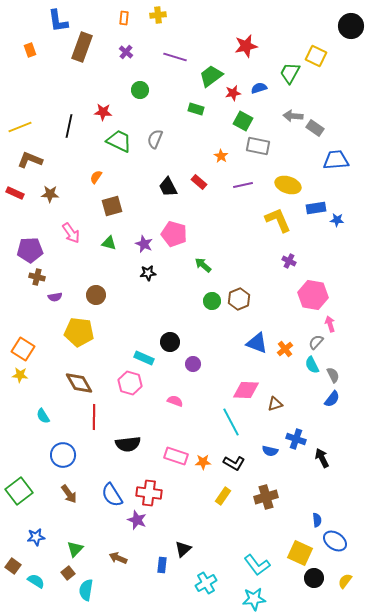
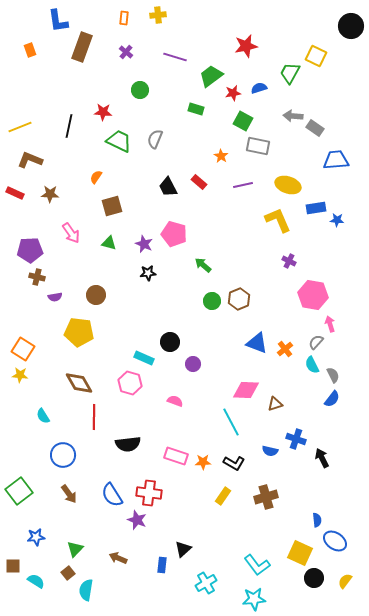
brown square at (13, 566): rotated 35 degrees counterclockwise
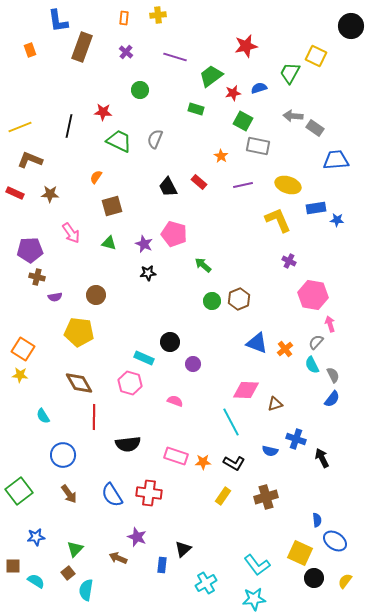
purple star at (137, 520): moved 17 px down
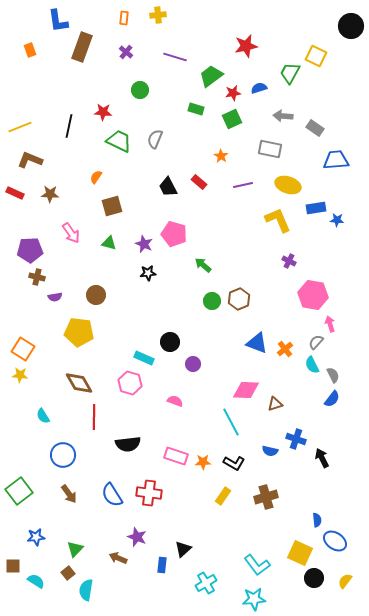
gray arrow at (293, 116): moved 10 px left
green square at (243, 121): moved 11 px left, 2 px up; rotated 36 degrees clockwise
gray rectangle at (258, 146): moved 12 px right, 3 px down
